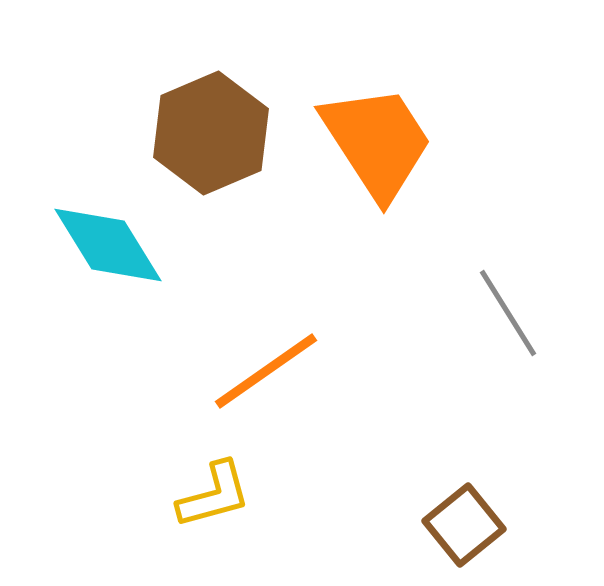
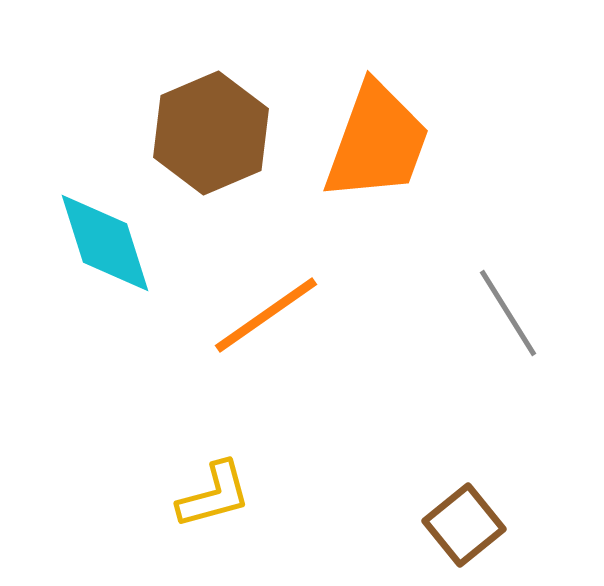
orange trapezoid: rotated 53 degrees clockwise
cyan diamond: moved 3 px left, 2 px up; rotated 14 degrees clockwise
orange line: moved 56 px up
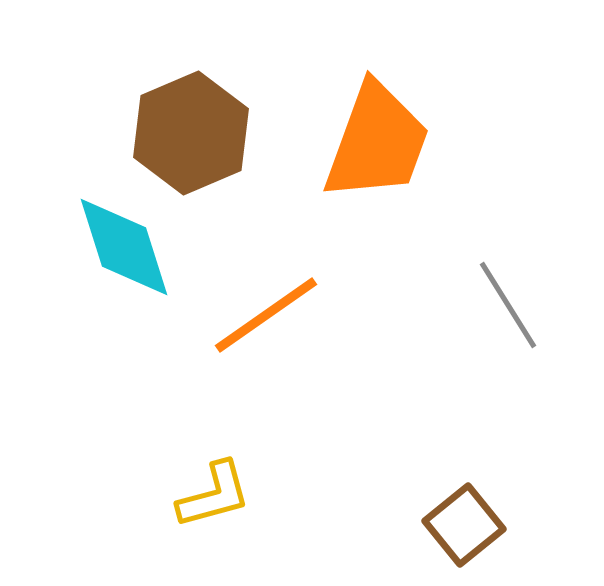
brown hexagon: moved 20 px left
cyan diamond: moved 19 px right, 4 px down
gray line: moved 8 px up
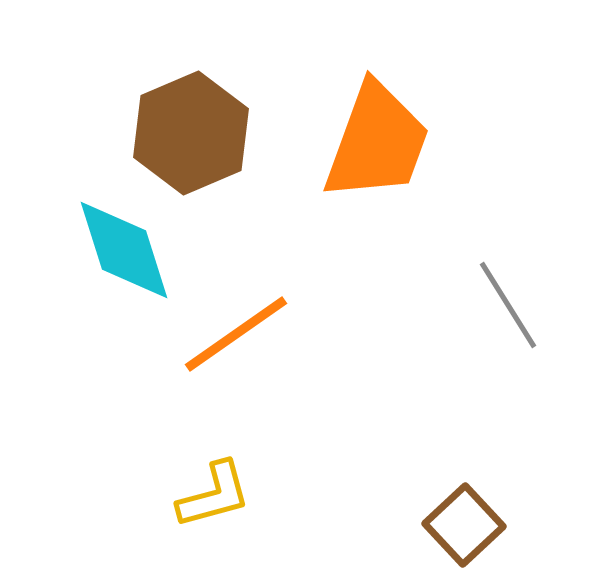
cyan diamond: moved 3 px down
orange line: moved 30 px left, 19 px down
brown square: rotated 4 degrees counterclockwise
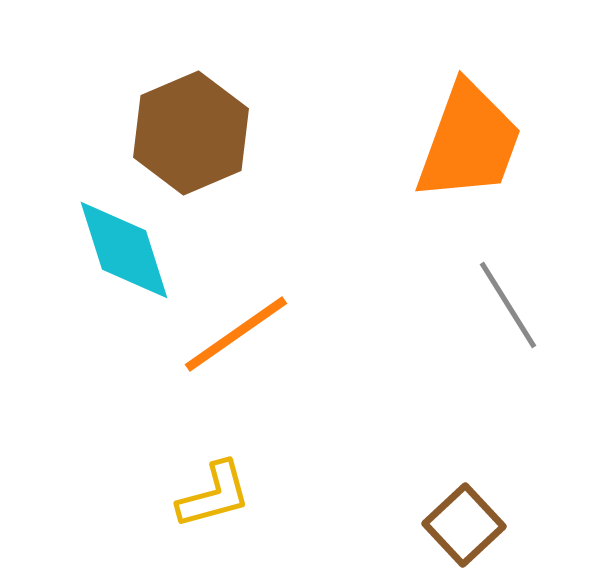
orange trapezoid: moved 92 px right
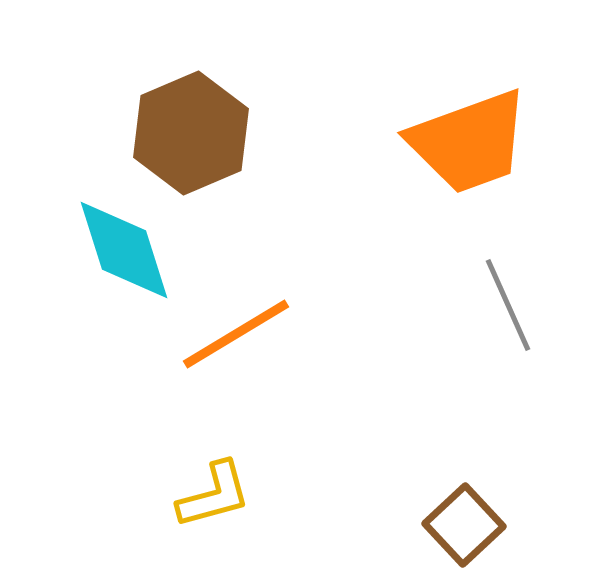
orange trapezoid: rotated 50 degrees clockwise
gray line: rotated 8 degrees clockwise
orange line: rotated 4 degrees clockwise
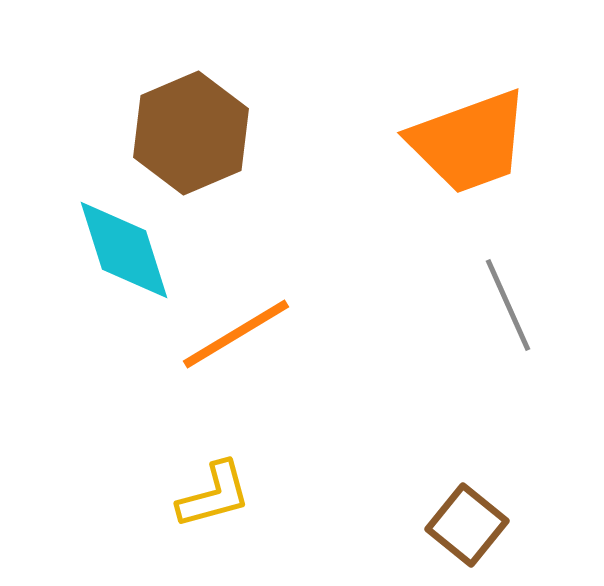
brown square: moved 3 px right; rotated 8 degrees counterclockwise
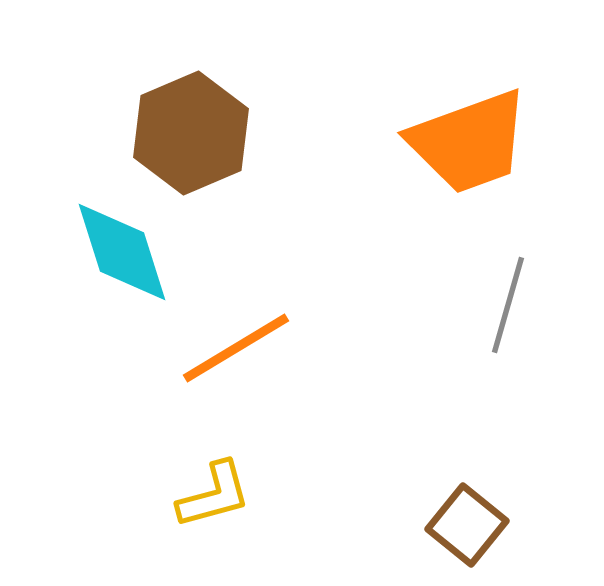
cyan diamond: moved 2 px left, 2 px down
gray line: rotated 40 degrees clockwise
orange line: moved 14 px down
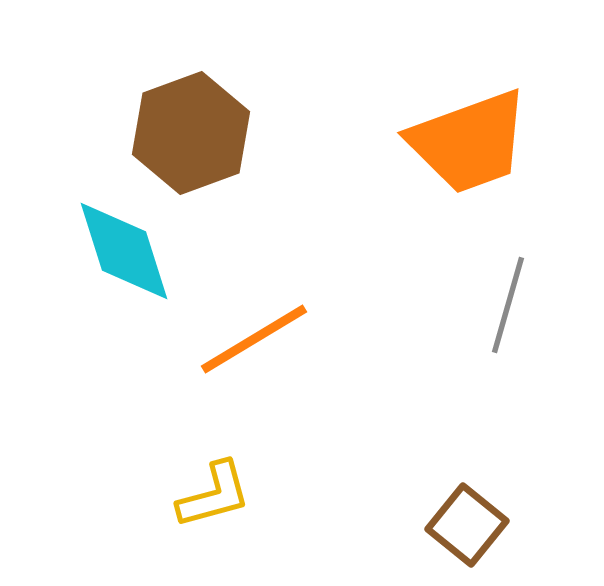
brown hexagon: rotated 3 degrees clockwise
cyan diamond: moved 2 px right, 1 px up
orange line: moved 18 px right, 9 px up
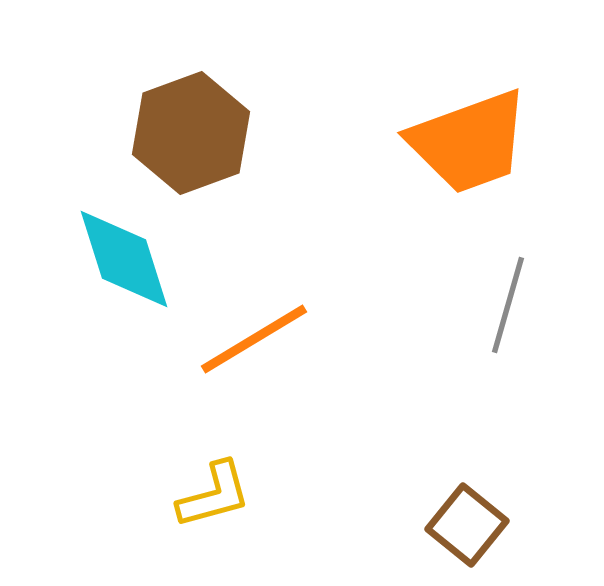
cyan diamond: moved 8 px down
